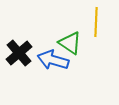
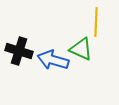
green triangle: moved 11 px right, 6 px down; rotated 10 degrees counterclockwise
black cross: moved 2 px up; rotated 32 degrees counterclockwise
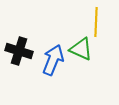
blue arrow: rotated 96 degrees clockwise
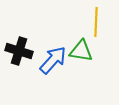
green triangle: moved 2 px down; rotated 15 degrees counterclockwise
blue arrow: rotated 20 degrees clockwise
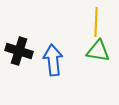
green triangle: moved 17 px right
blue arrow: rotated 48 degrees counterclockwise
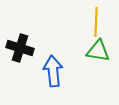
black cross: moved 1 px right, 3 px up
blue arrow: moved 11 px down
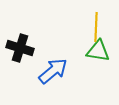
yellow line: moved 5 px down
blue arrow: rotated 56 degrees clockwise
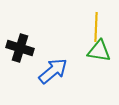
green triangle: moved 1 px right
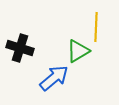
green triangle: moved 21 px left; rotated 40 degrees counterclockwise
blue arrow: moved 1 px right, 7 px down
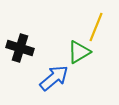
yellow line: rotated 20 degrees clockwise
green triangle: moved 1 px right, 1 px down
